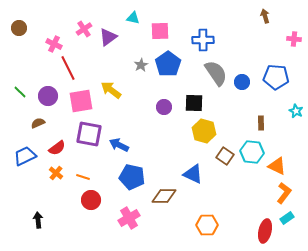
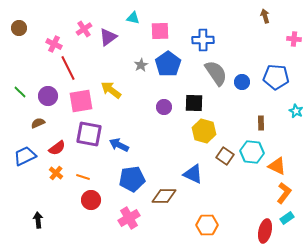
blue pentagon at (132, 177): moved 2 px down; rotated 20 degrees counterclockwise
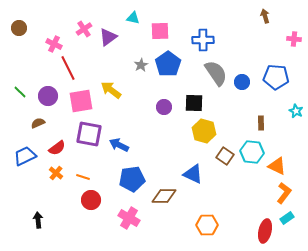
pink cross at (129, 218): rotated 30 degrees counterclockwise
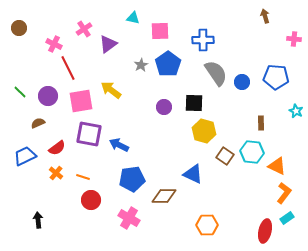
purple triangle at (108, 37): moved 7 px down
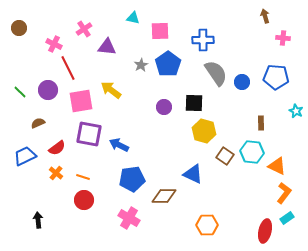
pink cross at (294, 39): moved 11 px left, 1 px up
purple triangle at (108, 44): moved 1 px left, 3 px down; rotated 42 degrees clockwise
purple circle at (48, 96): moved 6 px up
red circle at (91, 200): moved 7 px left
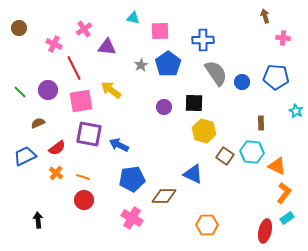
red line at (68, 68): moved 6 px right
pink cross at (129, 218): moved 3 px right
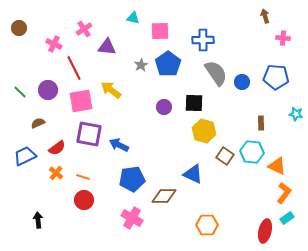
cyan star at (296, 111): moved 3 px down; rotated 16 degrees counterclockwise
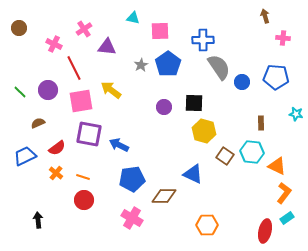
gray semicircle at (216, 73): moved 3 px right, 6 px up
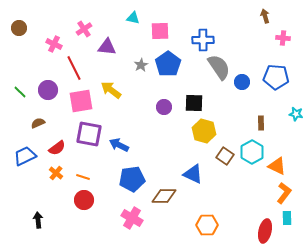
cyan hexagon at (252, 152): rotated 25 degrees clockwise
cyan rectangle at (287, 218): rotated 56 degrees counterclockwise
